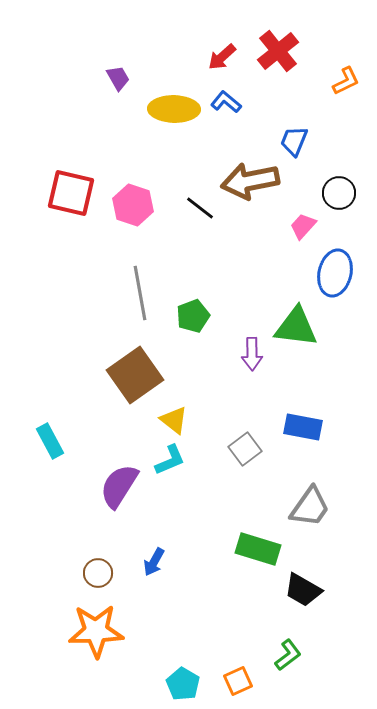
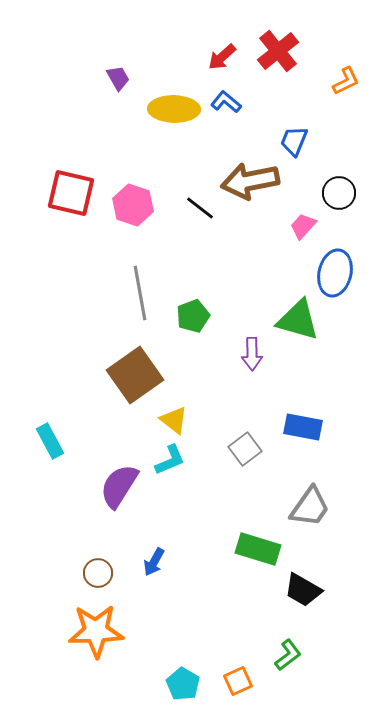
green triangle: moved 2 px right, 7 px up; rotated 9 degrees clockwise
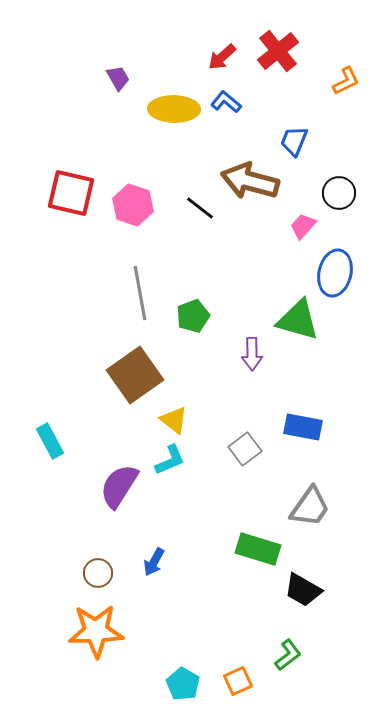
brown arrow: rotated 26 degrees clockwise
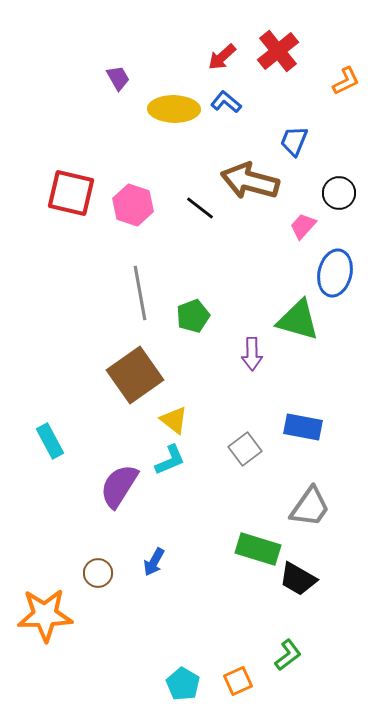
black trapezoid: moved 5 px left, 11 px up
orange star: moved 51 px left, 16 px up
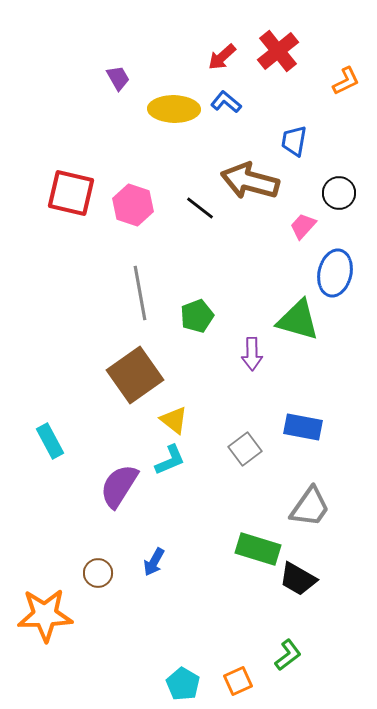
blue trapezoid: rotated 12 degrees counterclockwise
green pentagon: moved 4 px right
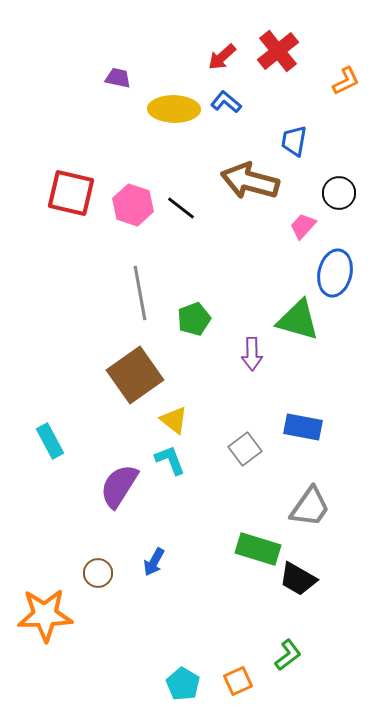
purple trapezoid: rotated 48 degrees counterclockwise
black line: moved 19 px left
green pentagon: moved 3 px left, 3 px down
cyan L-shape: rotated 88 degrees counterclockwise
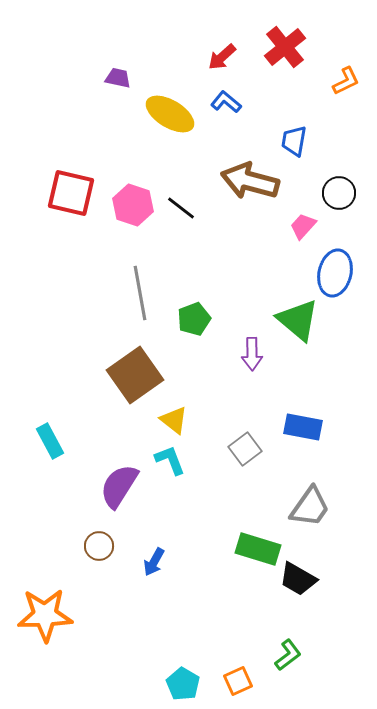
red cross: moved 7 px right, 4 px up
yellow ellipse: moved 4 px left, 5 px down; rotated 30 degrees clockwise
green triangle: rotated 24 degrees clockwise
brown circle: moved 1 px right, 27 px up
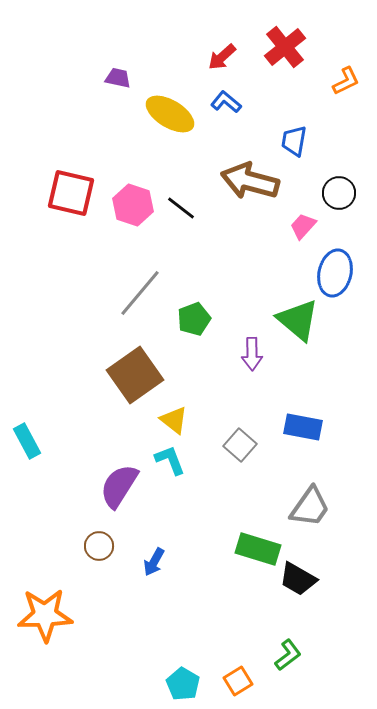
gray line: rotated 50 degrees clockwise
cyan rectangle: moved 23 px left
gray square: moved 5 px left, 4 px up; rotated 12 degrees counterclockwise
orange square: rotated 8 degrees counterclockwise
